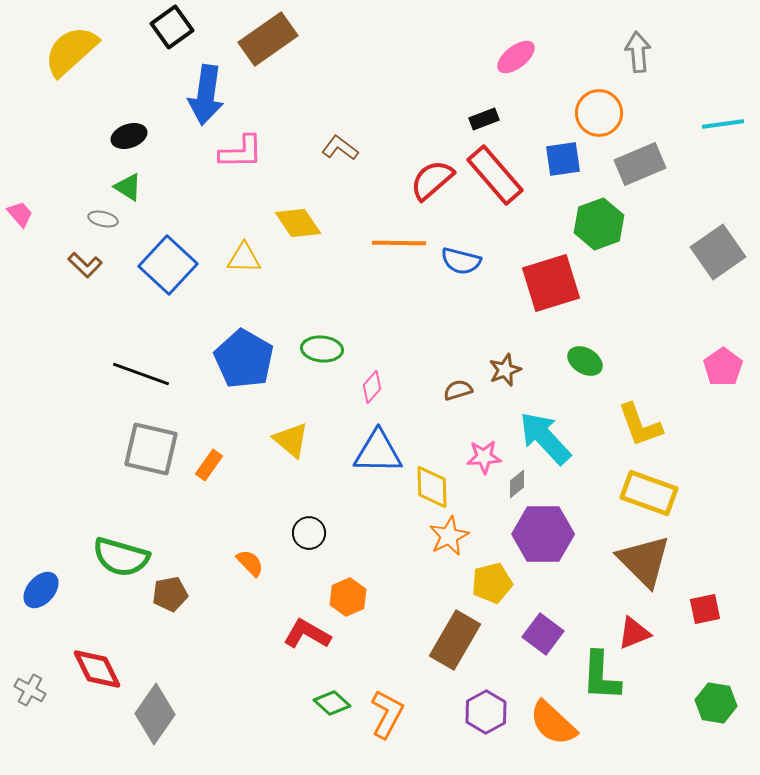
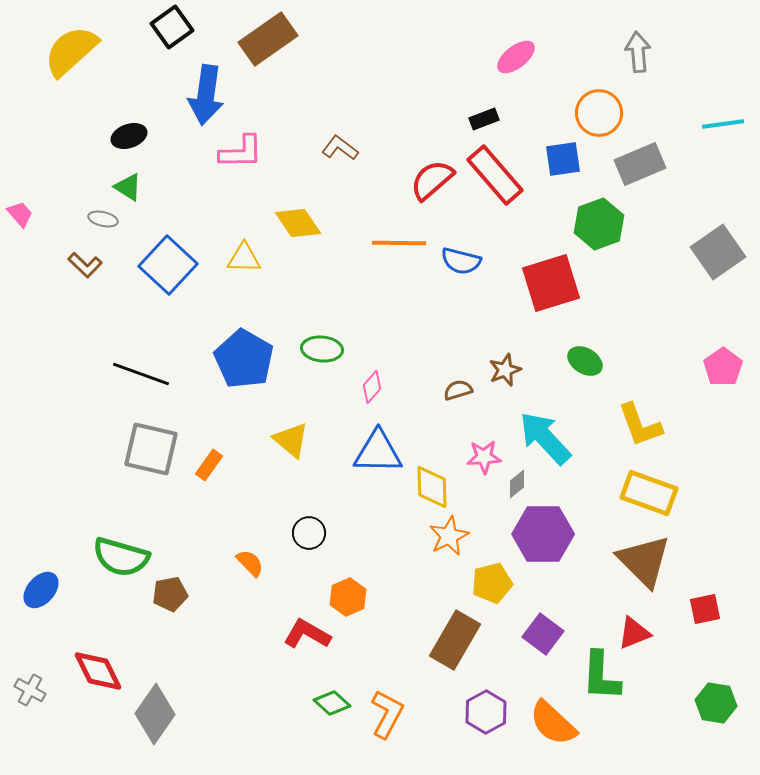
red diamond at (97, 669): moved 1 px right, 2 px down
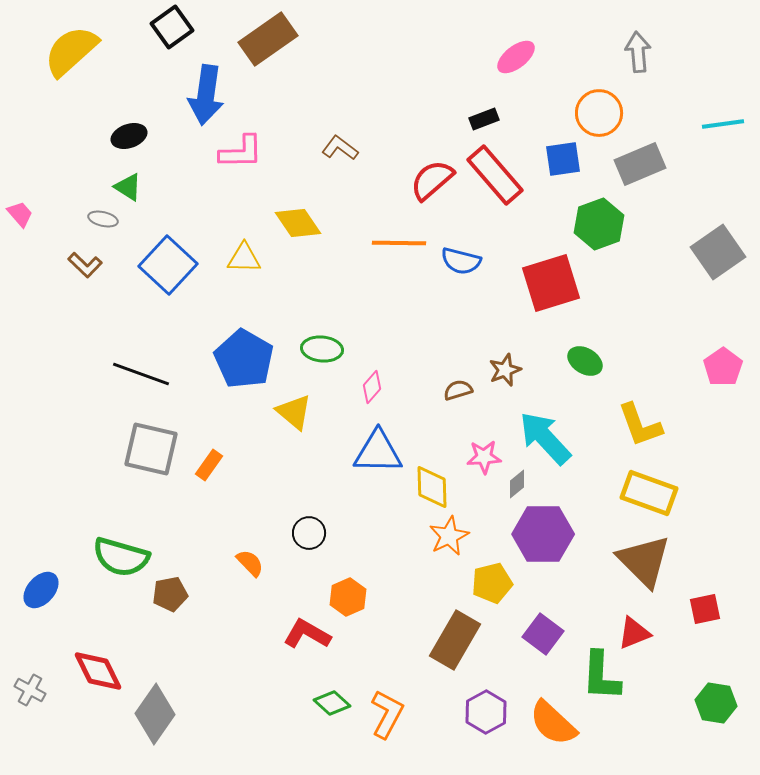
yellow triangle at (291, 440): moved 3 px right, 28 px up
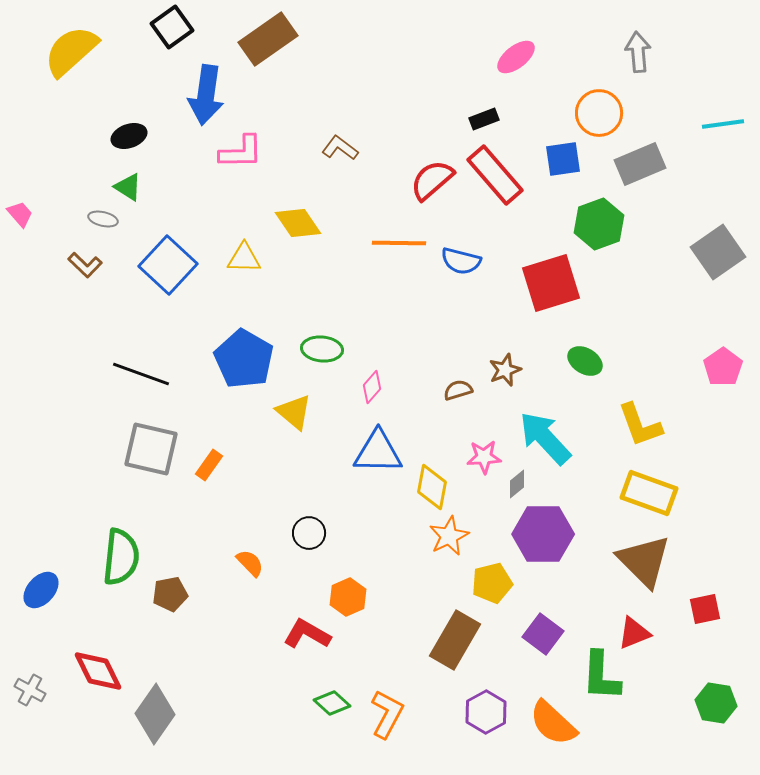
yellow diamond at (432, 487): rotated 12 degrees clockwise
green semicircle at (121, 557): rotated 100 degrees counterclockwise
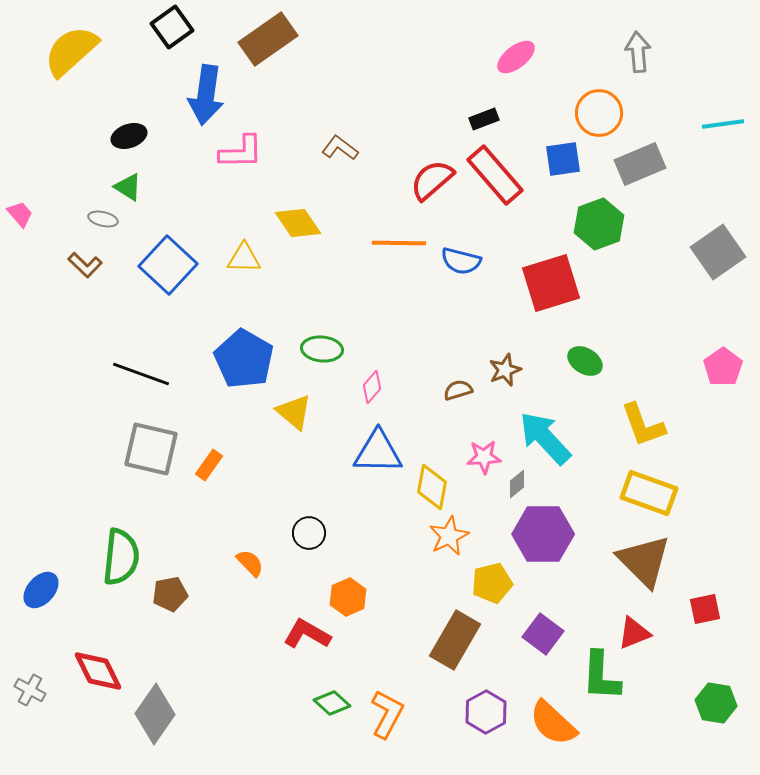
yellow L-shape at (640, 425): moved 3 px right
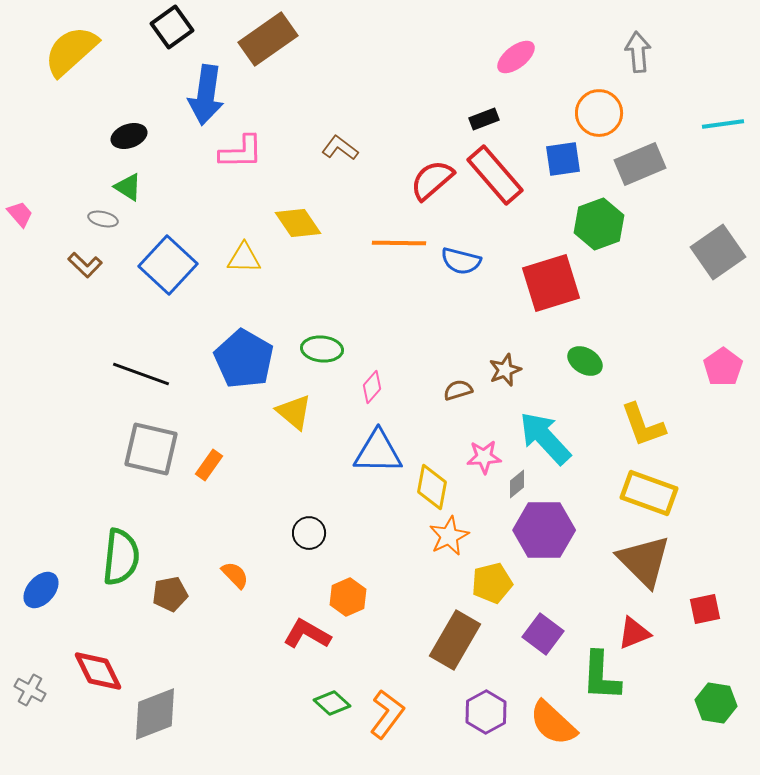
purple hexagon at (543, 534): moved 1 px right, 4 px up
orange semicircle at (250, 563): moved 15 px left, 12 px down
gray diamond at (155, 714): rotated 34 degrees clockwise
orange L-shape at (387, 714): rotated 9 degrees clockwise
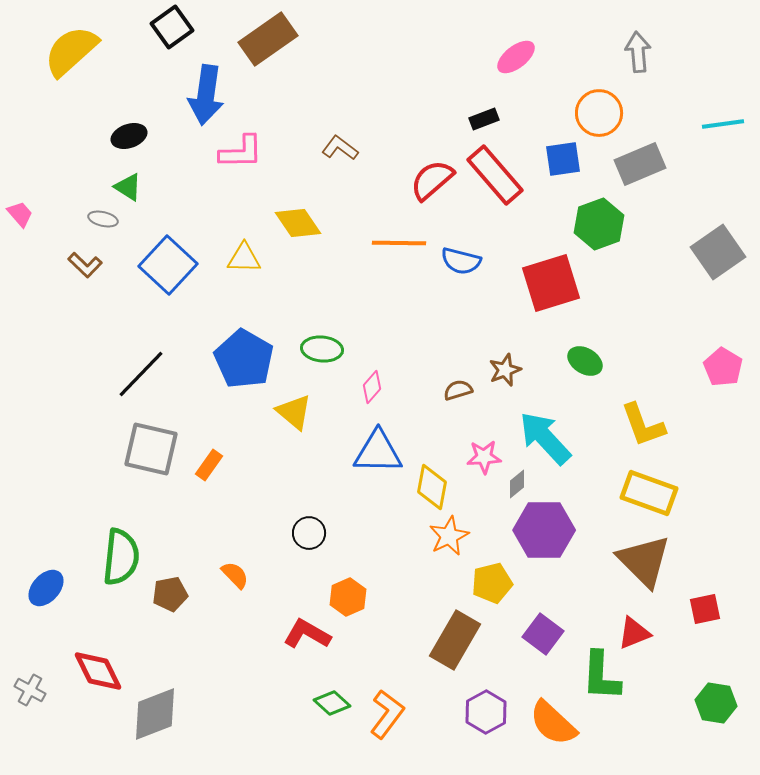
pink pentagon at (723, 367): rotated 6 degrees counterclockwise
black line at (141, 374): rotated 66 degrees counterclockwise
blue ellipse at (41, 590): moved 5 px right, 2 px up
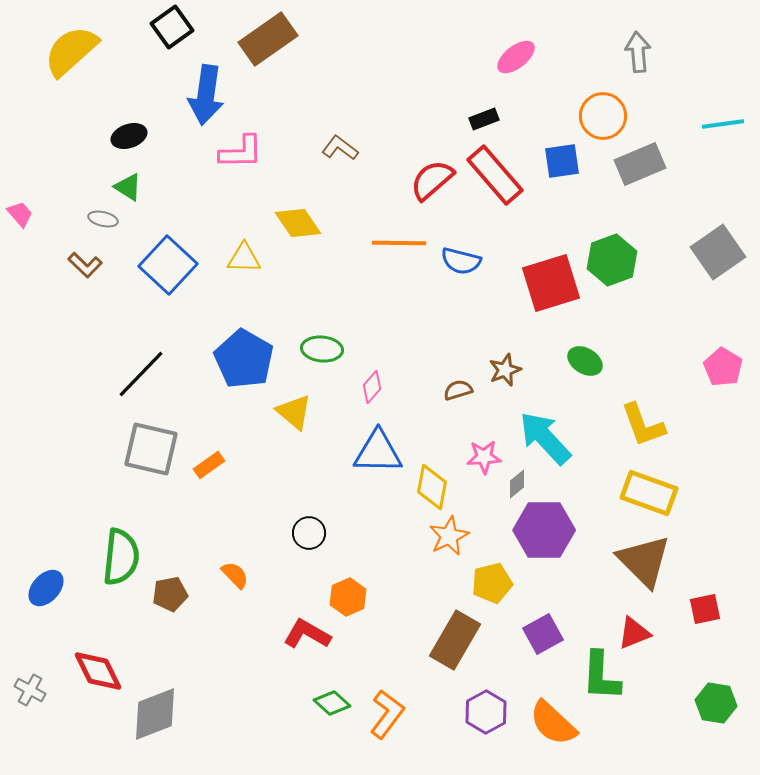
orange circle at (599, 113): moved 4 px right, 3 px down
blue square at (563, 159): moved 1 px left, 2 px down
green hexagon at (599, 224): moved 13 px right, 36 px down
orange rectangle at (209, 465): rotated 20 degrees clockwise
purple square at (543, 634): rotated 24 degrees clockwise
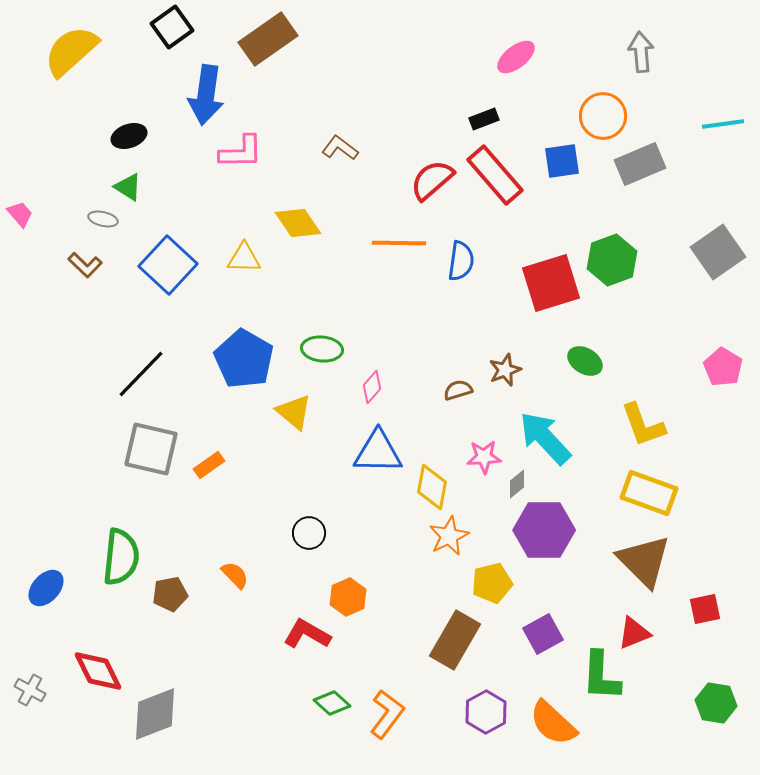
gray arrow at (638, 52): moved 3 px right
blue semicircle at (461, 261): rotated 96 degrees counterclockwise
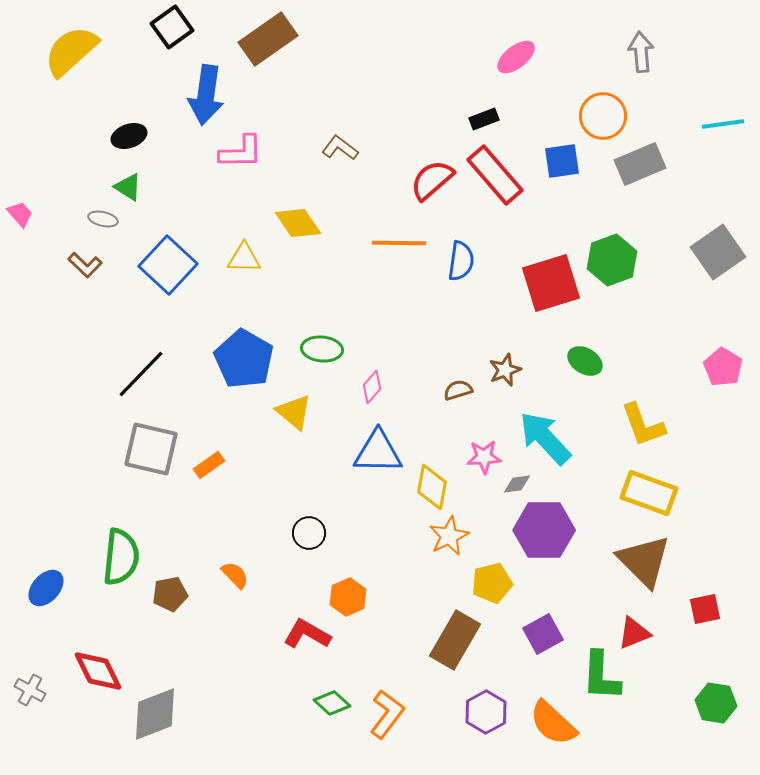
gray diamond at (517, 484): rotated 32 degrees clockwise
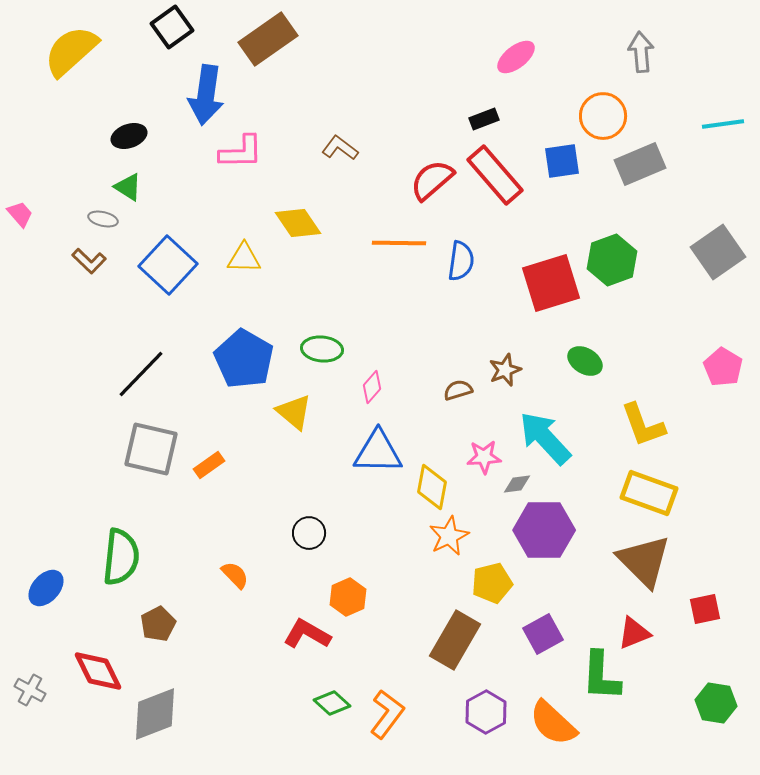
brown L-shape at (85, 265): moved 4 px right, 4 px up
brown pentagon at (170, 594): moved 12 px left, 30 px down; rotated 16 degrees counterclockwise
